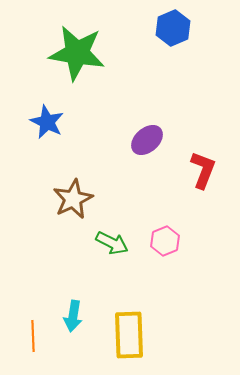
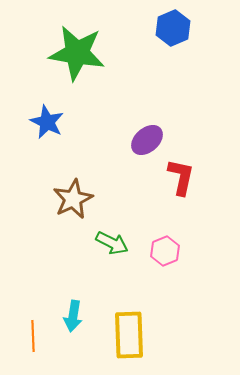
red L-shape: moved 22 px left, 7 px down; rotated 9 degrees counterclockwise
pink hexagon: moved 10 px down
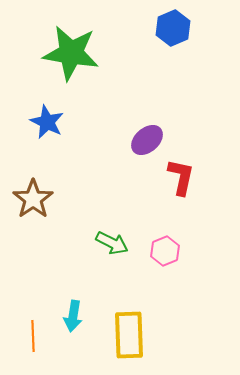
green star: moved 6 px left
brown star: moved 40 px left; rotated 9 degrees counterclockwise
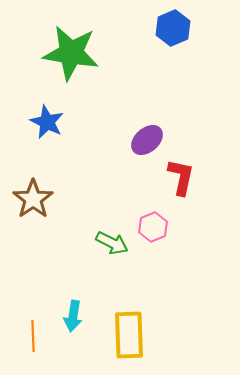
pink hexagon: moved 12 px left, 24 px up
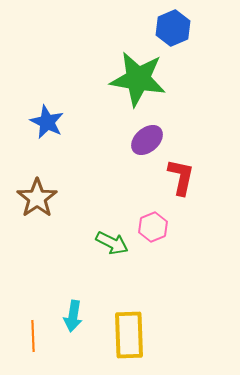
green star: moved 67 px right, 26 px down
brown star: moved 4 px right, 1 px up
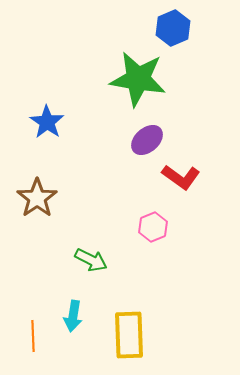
blue star: rotated 8 degrees clockwise
red L-shape: rotated 114 degrees clockwise
green arrow: moved 21 px left, 17 px down
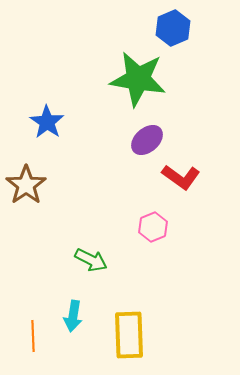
brown star: moved 11 px left, 13 px up
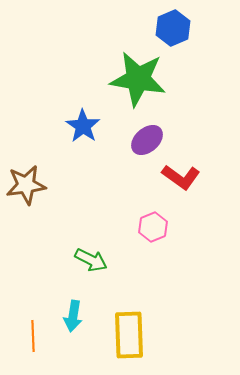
blue star: moved 36 px right, 4 px down
brown star: rotated 27 degrees clockwise
